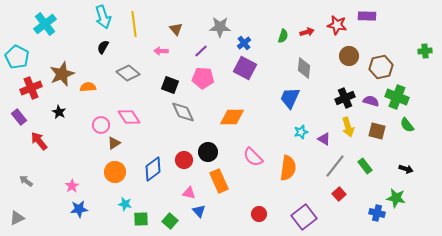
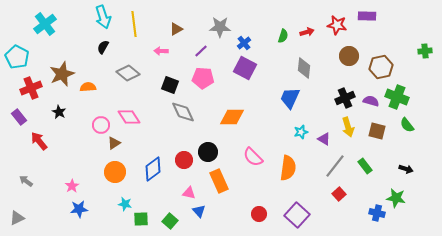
brown triangle at (176, 29): rotated 40 degrees clockwise
purple square at (304, 217): moved 7 px left, 2 px up; rotated 10 degrees counterclockwise
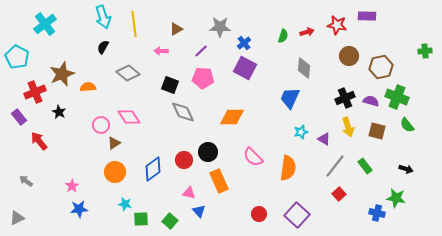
red cross at (31, 88): moved 4 px right, 4 px down
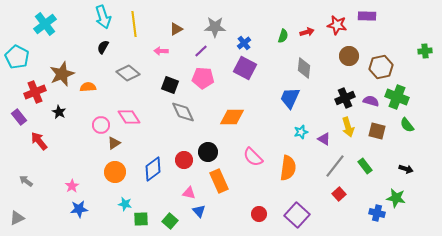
gray star at (220, 27): moved 5 px left
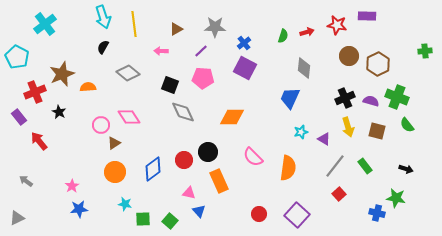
brown hexagon at (381, 67): moved 3 px left, 3 px up; rotated 15 degrees counterclockwise
green square at (141, 219): moved 2 px right
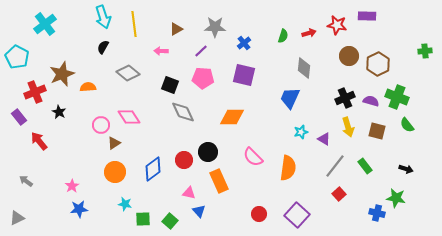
red arrow at (307, 32): moved 2 px right, 1 px down
purple square at (245, 68): moved 1 px left, 7 px down; rotated 15 degrees counterclockwise
